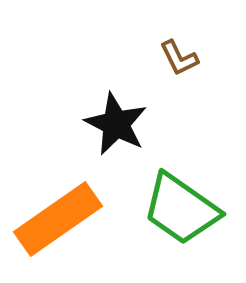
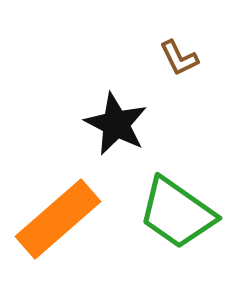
green trapezoid: moved 4 px left, 4 px down
orange rectangle: rotated 6 degrees counterclockwise
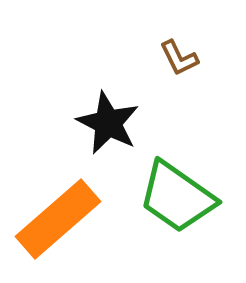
black star: moved 8 px left, 1 px up
green trapezoid: moved 16 px up
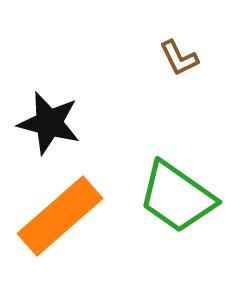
black star: moved 59 px left; rotated 12 degrees counterclockwise
orange rectangle: moved 2 px right, 3 px up
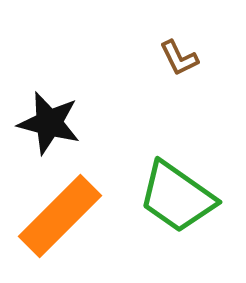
orange rectangle: rotated 4 degrees counterclockwise
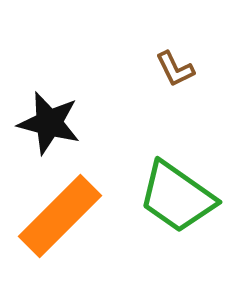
brown L-shape: moved 4 px left, 11 px down
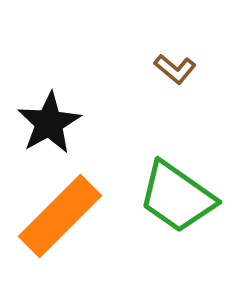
brown L-shape: rotated 24 degrees counterclockwise
black star: rotated 28 degrees clockwise
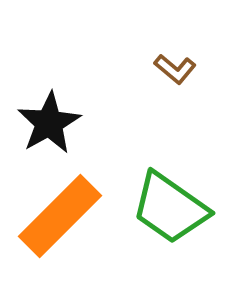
green trapezoid: moved 7 px left, 11 px down
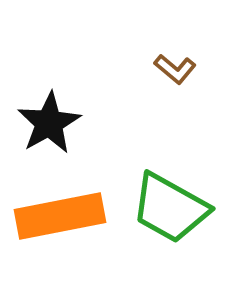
green trapezoid: rotated 6 degrees counterclockwise
orange rectangle: rotated 34 degrees clockwise
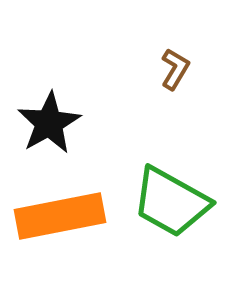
brown L-shape: rotated 99 degrees counterclockwise
green trapezoid: moved 1 px right, 6 px up
